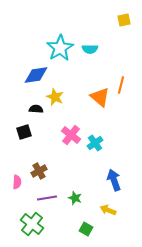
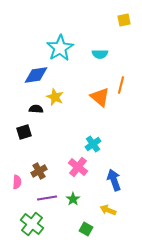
cyan semicircle: moved 10 px right, 5 px down
pink cross: moved 7 px right, 32 px down
cyan cross: moved 2 px left, 1 px down
green star: moved 2 px left, 1 px down; rotated 16 degrees clockwise
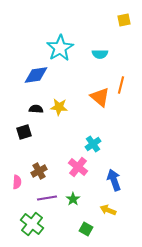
yellow star: moved 4 px right, 10 px down; rotated 18 degrees counterclockwise
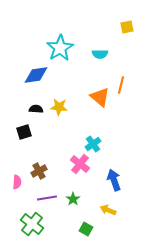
yellow square: moved 3 px right, 7 px down
pink cross: moved 2 px right, 3 px up
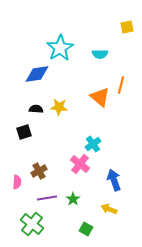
blue diamond: moved 1 px right, 1 px up
yellow arrow: moved 1 px right, 1 px up
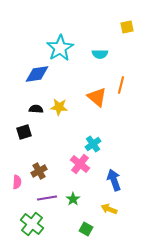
orange triangle: moved 3 px left
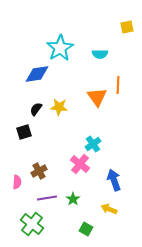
orange line: moved 3 px left; rotated 12 degrees counterclockwise
orange triangle: rotated 15 degrees clockwise
black semicircle: rotated 56 degrees counterclockwise
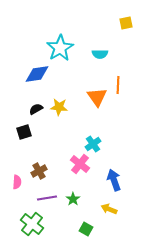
yellow square: moved 1 px left, 4 px up
black semicircle: rotated 24 degrees clockwise
